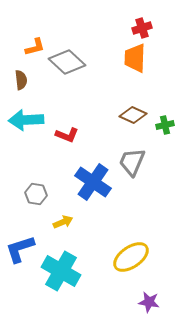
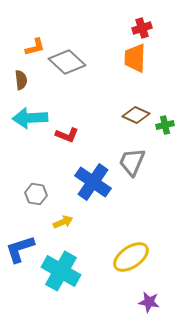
brown diamond: moved 3 px right
cyan arrow: moved 4 px right, 2 px up
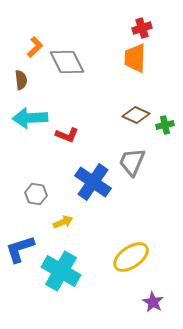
orange L-shape: rotated 30 degrees counterclockwise
gray diamond: rotated 21 degrees clockwise
purple star: moved 4 px right; rotated 20 degrees clockwise
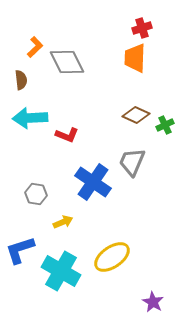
green cross: rotated 12 degrees counterclockwise
blue L-shape: moved 1 px down
yellow ellipse: moved 19 px left
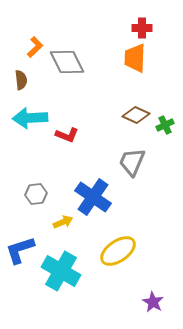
red cross: rotated 18 degrees clockwise
blue cross: moved 15 px down
gray hexagon: rotated 15 degrees counterclockwise
yellow ellipse: moved 6 px right, 6 px up
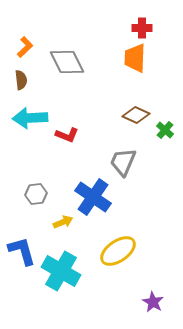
orange L-shape: moved 10 px left
green cross: moved 5 px down; rotated 24 degrees counterclockwise
gray trapezoid: moved 9 px left
blue L-shape: moved 2 px right, 1 px down; rotated 92 degrees clockwise
